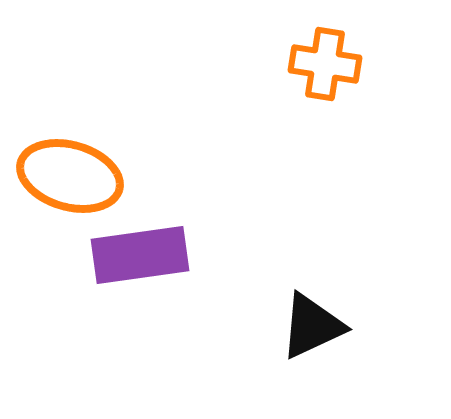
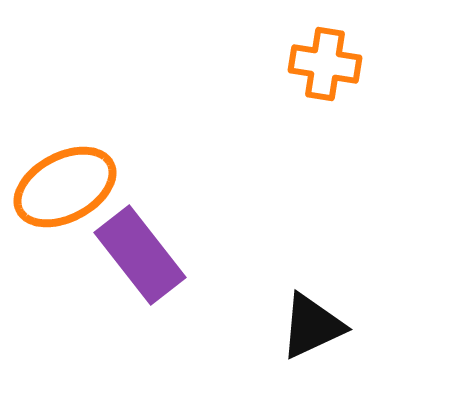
orange ellipse: moved 5 px left, 11 px down; rotated 44 degrees counterclockwise
purple rectangle: rotated 60 degrees clockwise
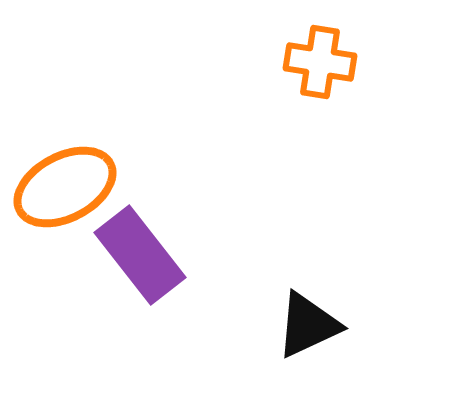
orange cross: moved 5 px left, 2 px up
black triangle: moved 4 px left, 1 px up
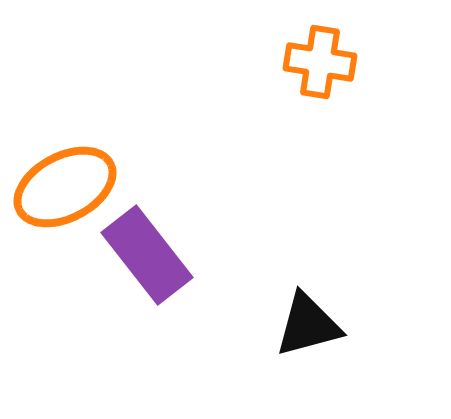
purple rectangle: moved 7 px right
black triangle: rotated 10 degrees clockwise
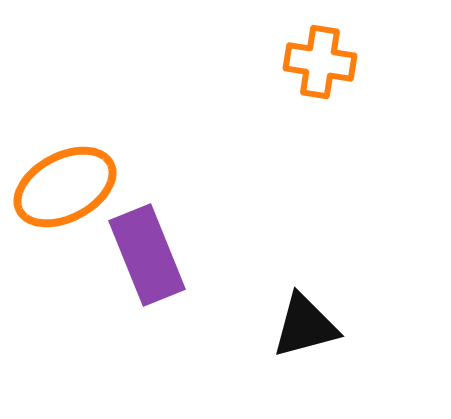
purple rectangle: rotated 16 degrees clockwise
black triangle: moved 3 px left, 1 px down
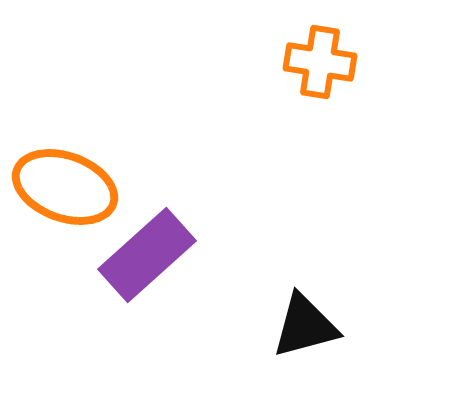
orange ellipse: rotated 48 degrees clockwise
purple rectangle: rotated 70 degrees clockwise
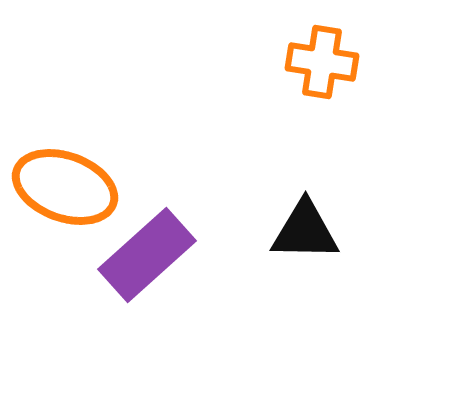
orange cross: moved 2 px right
black triangle: moved 95 px up; rotated 16 degrees clockwise
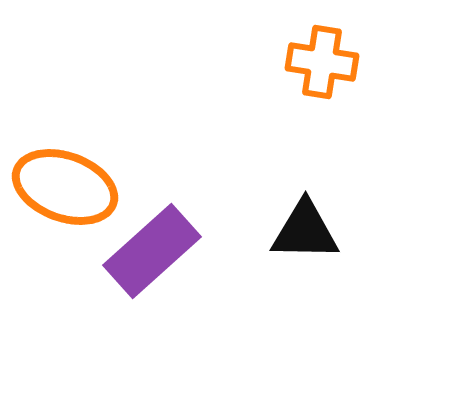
purple rectangle: moved 5 px right, 4 px up
